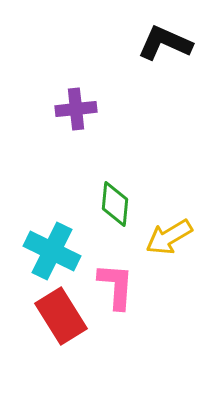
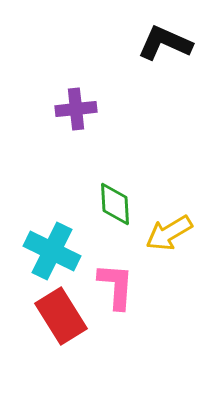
green diamond: rotated 9 degrees counterclockwise
yellow arrow: moved 4 px up
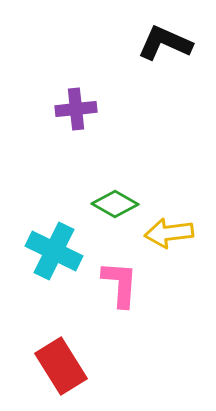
green diamond: rotated 57 degrees counterclockwise
yellow arrow: rotated 24 degrees clockwise
cyan cross: moved 2 px right
pink L-shape: moved 4 px right, 2 px up
red rectangle: moved 50 px down
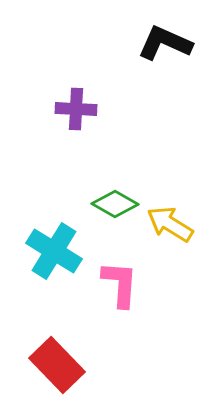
purple cross: rotated 9 degrees clockwise
yellow arrow: moved 1 px right, 9 px up; rotated 39 degrees clockwise
cyan cross: rotated 6 degrees clockwise
red rectangle: moved 4 px left, 1 px up; rotated 12 degrees counterclockwise
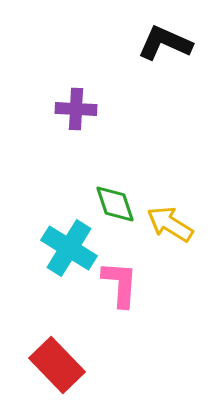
green diamond: rotated 42 degrees clockwise
cyan cross: moved 15 px right, 3 px up
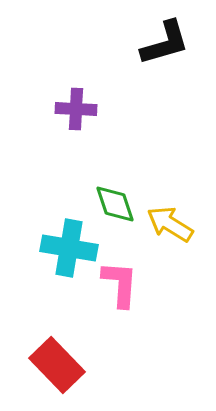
black L-shape: rotated 140 degrees clockwise
cyan cross: rotated 22 degrees counterclockwise
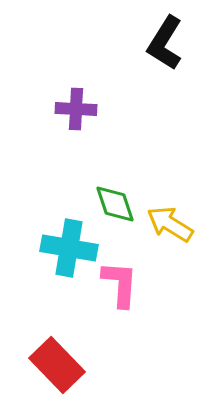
black L-shape: rotated 138 degrees clockwise
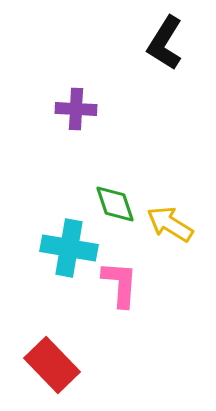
red rectangle: moved 5 px left
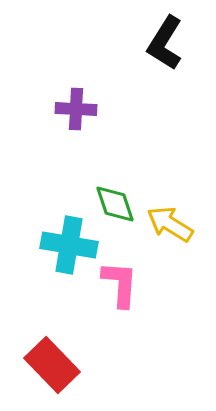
cyan cross: moved 3 px up
